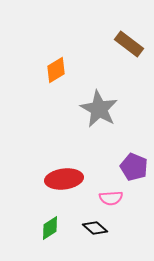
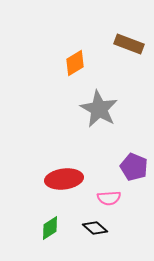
brown rectangle: rotated 16 degrees counterclockwise
orange diamond: moved 19 px right, 7 px up
pink semicircle: moved 2 px left
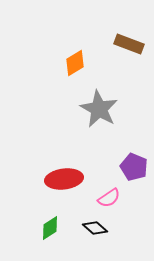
pink semicircle: rotated 30 degrees counterclockwise
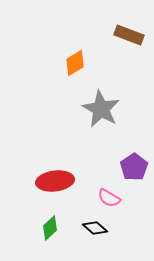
brown rectangle: moved 9 px up
gray star: moved 2 px right
purple pentagon: rotated 16 degrees clockwise
red ellipse: moved 9 px left, 2 px down
pink semicircle: rotated 65 degrees clockwise
green diamond: rotated 10 degrees counterclockwise
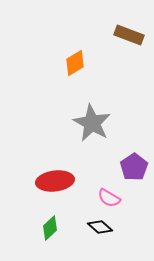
gray star: moved 9 px left, 14 px down
black diamond: moved 5 px right, 1 px up
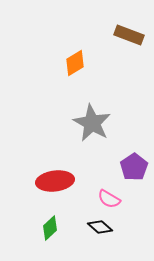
pink semicircle: moved 1 px down
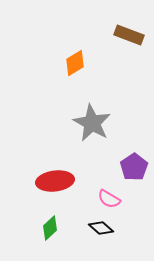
black diamond: moved 1 px right, 1 px down
